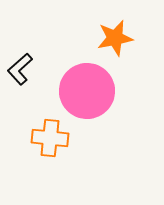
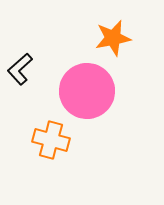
orange star: moved 2 px left
orange cross: moved 1 px right, 2 px down; rotated 9 degrees clockwise
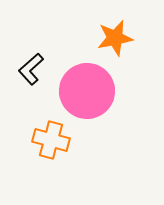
orange star: moved 2 px right
black L-shape: moved 11 px right
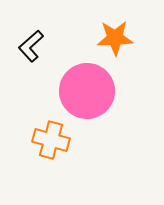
orange star: rotated 9 degrees clockwise
black L-shape: moved 23 px up
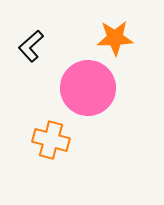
pink circle: moved 1 px right, 3 px up
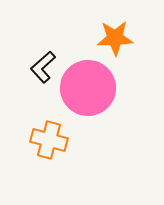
black L-shape: moved 12 px right, 21 px down
orange cross: moved 2 px left
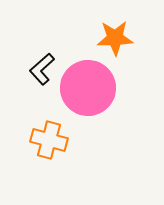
black L-shape: moved 1 px left, 2 px down
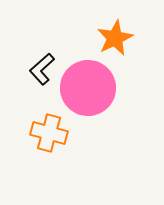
orange star: rotated 24 degrees counterclockwise
orange cross: moved 7 px up
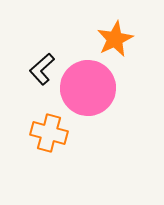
orange star: moved 1 px down
